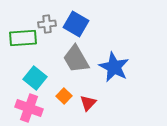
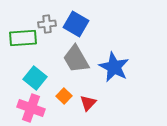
pink cross: moved 2 px right
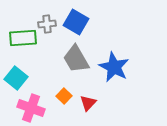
blue square: moved 2 px up
cyan square: moved 19 px left
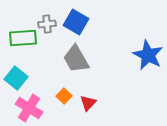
blue star: moved 34 px right, 12 px up
pink cross: moved 2 px left; rotated 12 degrees clockwise
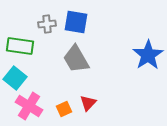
blue square: rotated 20 degrees counterclockwise
green rectangle: moved 3 px left, 8 px down; rotated 12 degrees clockwise
blue star: rotated 12 degrees clockwise
cyan square: moved 1 px left
orange square: moved 13 px down; rotated 21 degrees clockwise
pink cross: moved 2 px up
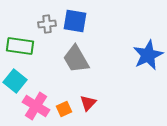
blue square: moved 1 px left, 1 px up
blue star: rotated 8 degrees clockwise
cyan square: moved 3 px down
pink cross: moved 7 px right
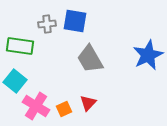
gray trapezoid: moved 14 px right
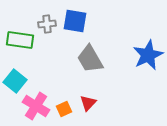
green rectangle: moved 6 px up
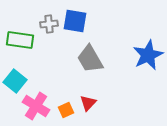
gray cross: moved 2 px right
orange square: moved 2 px right, 1 px down
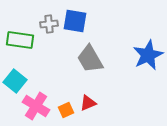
red triangle: rotated 24 degrees clockwise
